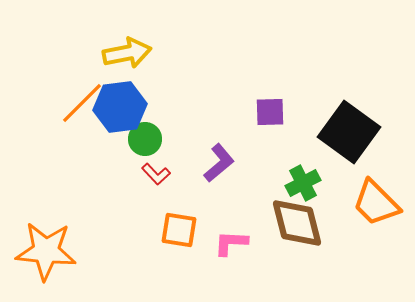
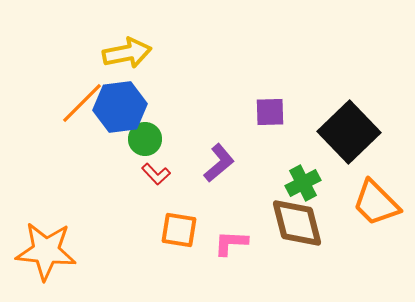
black square: rotated 10 degrees clockwise
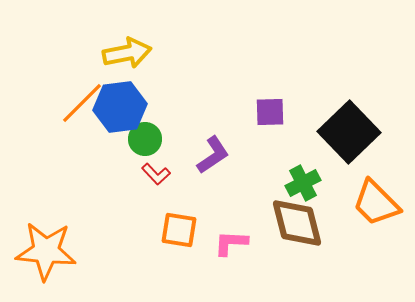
purple L-shape: moved 6 px left, 8 px up; rotated 6 degrees clockwise
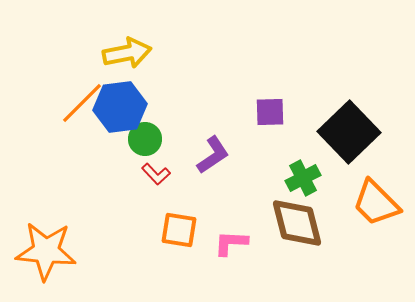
green cross: moved 5 px up
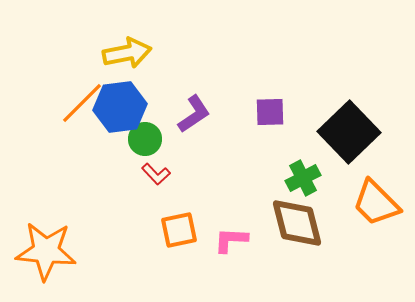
purple L-shape: moved 19 px left, 41 px up
orange square: rotated 21 degrees counterclockwise
pink L-shape: moved 3 px up
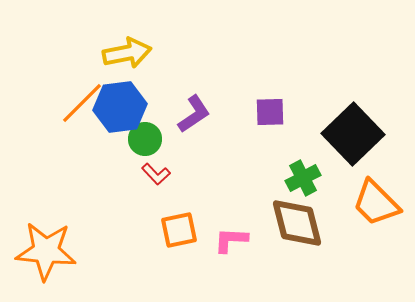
black square: moved 4 px right, 2 px down
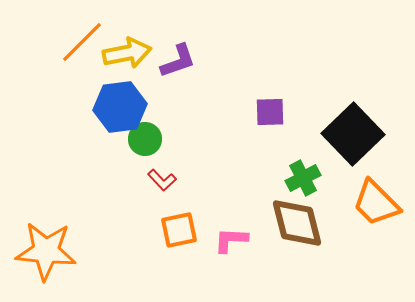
orange line: moved 61 px up
purple L-shape: moved 16 px left, 53 px up; rotated 15 degrees clockwise
red L-shape: moved 6 px right, 6 px down
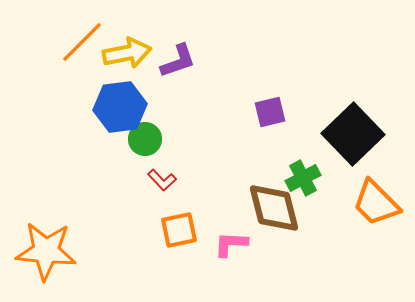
purple square: rotated 12 degrees counterclockwise
brown diamond: moved 23 px left, 15 px up
pink L-shape: moved 4 px down
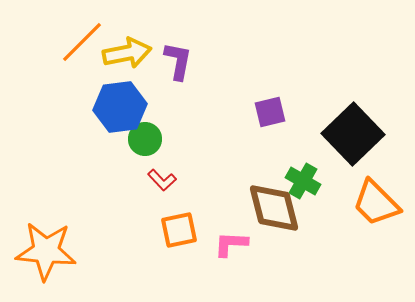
purple L-shape: rotated 60 degrees counterclockwise
green cross: moved 3 px down; rotated 32 degrees counterclockwise
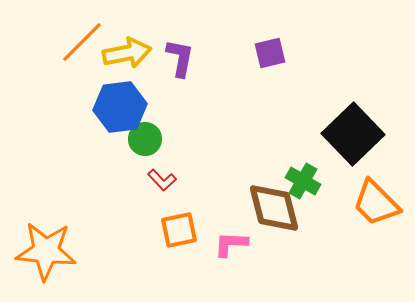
purple L-shape: moved 2 px right, 3 px up
purple square: moved 59 px up
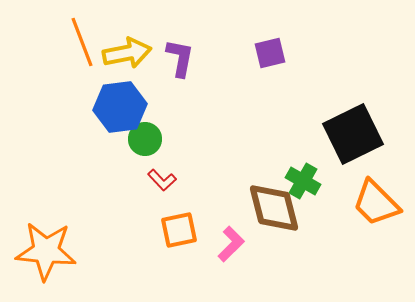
orange line: rotated 66 degrees counterclockwise
black square: rotated 18 degrees clockwise
pink L-shape: rotated 132 degrees clockwise
